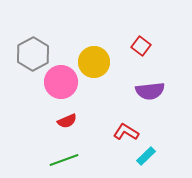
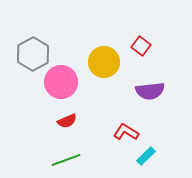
yellow circle: moved 10 px right
green line: moved 2 px right
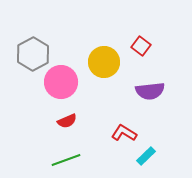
red L-shape: moved 2 px left, 1 px down
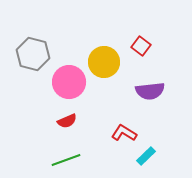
gray hexagon: rotated 16 degrees counterclockwise
pink circle: moved 8 px right
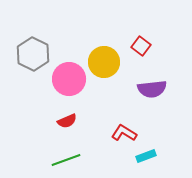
gray hexagon: rotated 12 degrees clockwise
pink circle: moved 3 px up
purple semicircle: moved 2 px right, 2 px up
cyan rectangle: rotated 24 degrees clockwise
